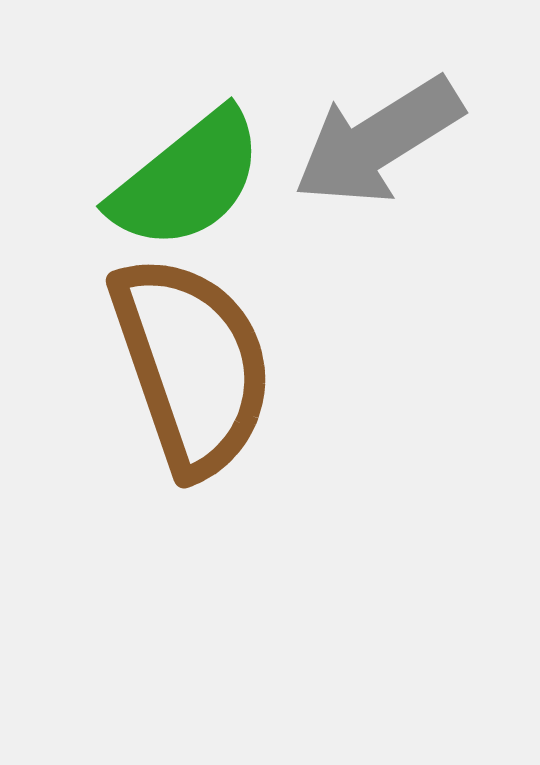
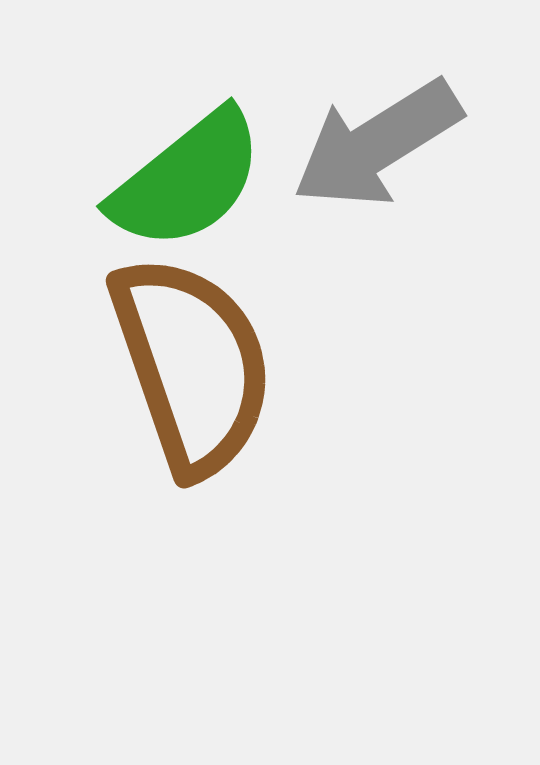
gray arrow: moved 1 px left, 3 px down
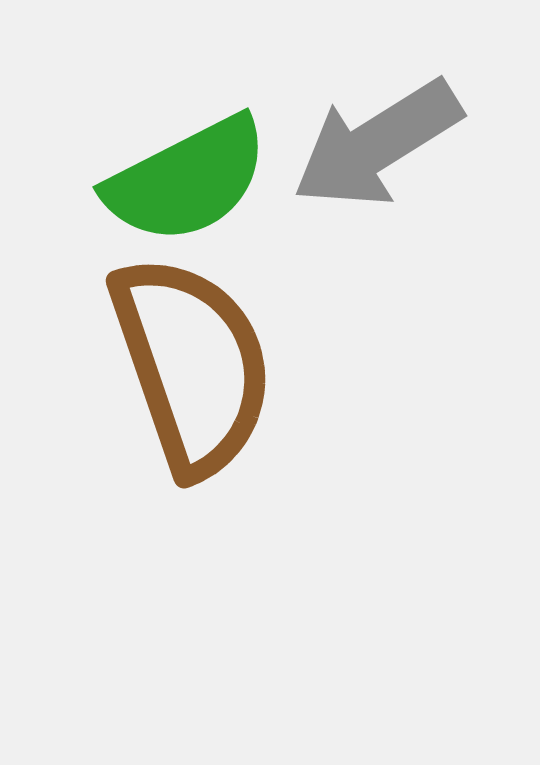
green semicircle: rotated 12 degrees clockwise
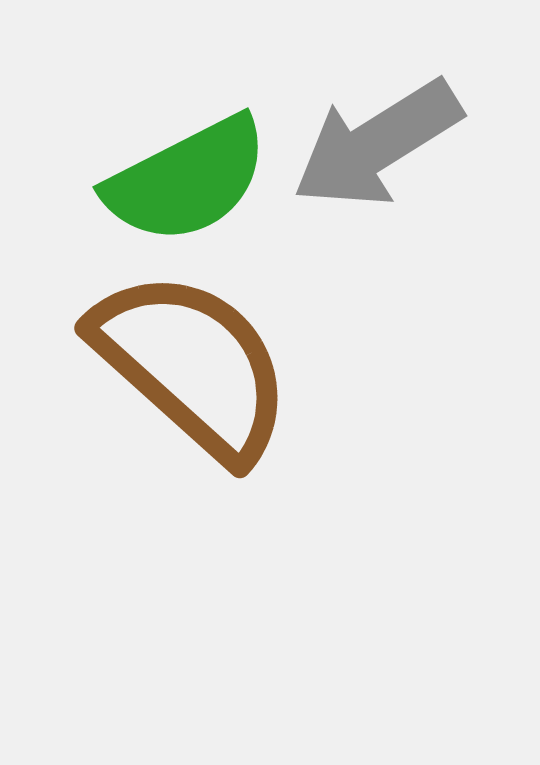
brown semicircle: rotated 29 degrees counterclockwise
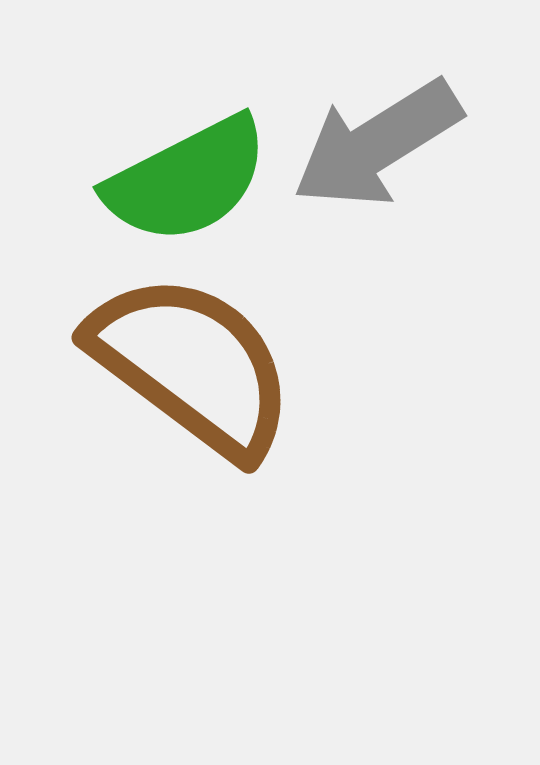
brown semicircle: rotated 5 degrees counterclockwise
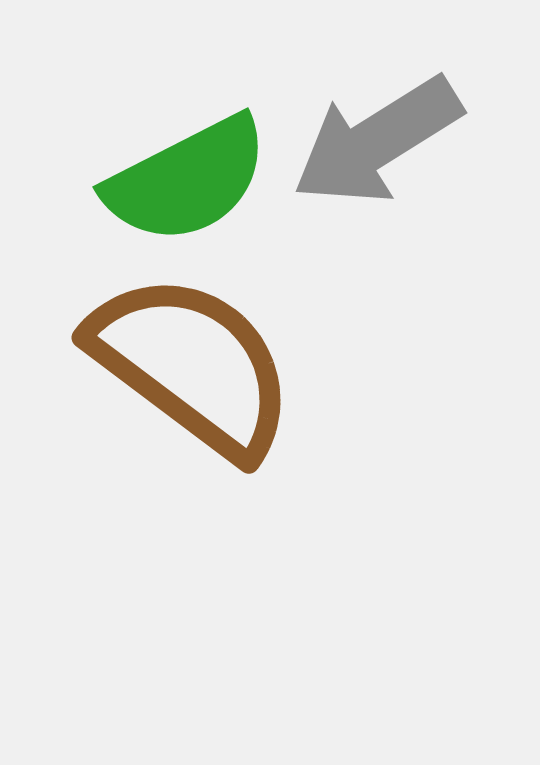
gray arrow: moved 3 px up
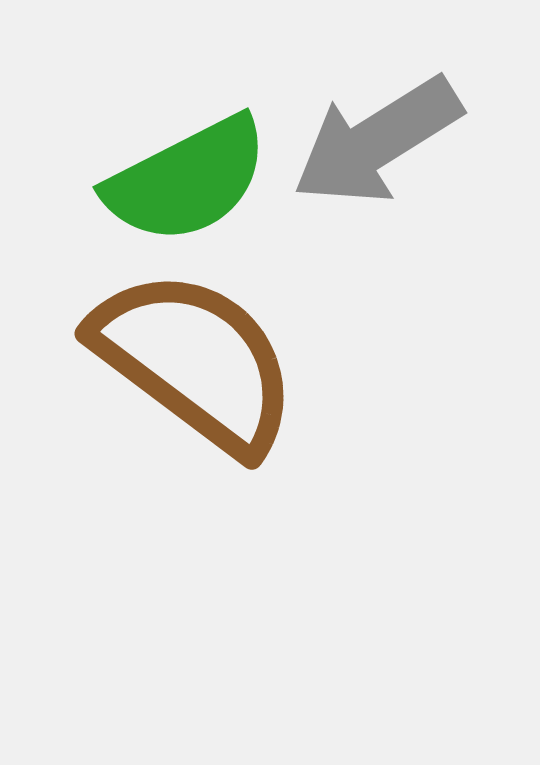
brown semicircle: moved 3 px right, 4 px up
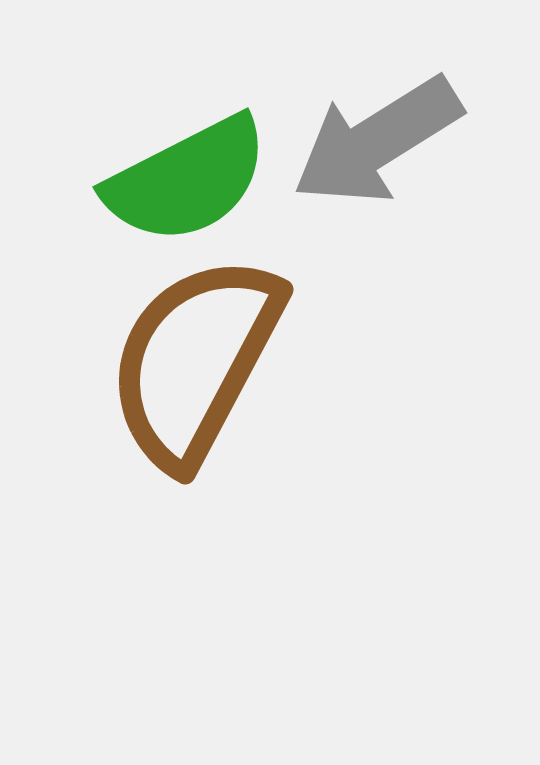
brown semicircle: rotated 99 degrees counterclockwise
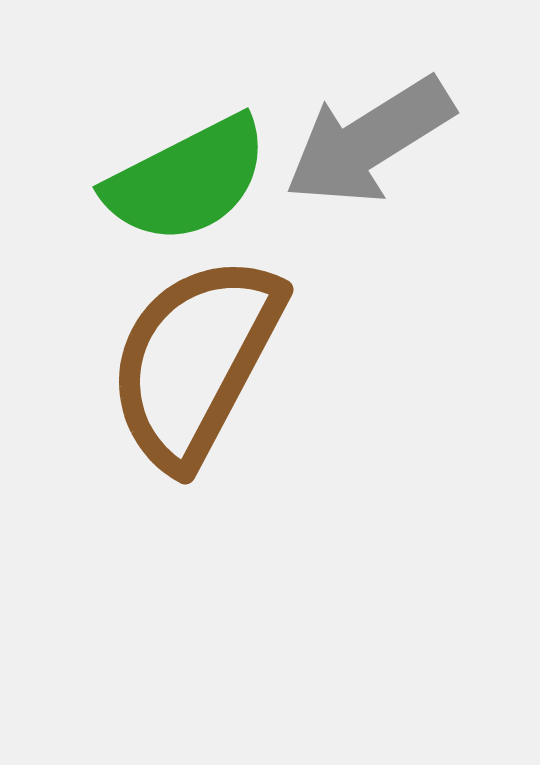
gray arrow: moved 8 px left
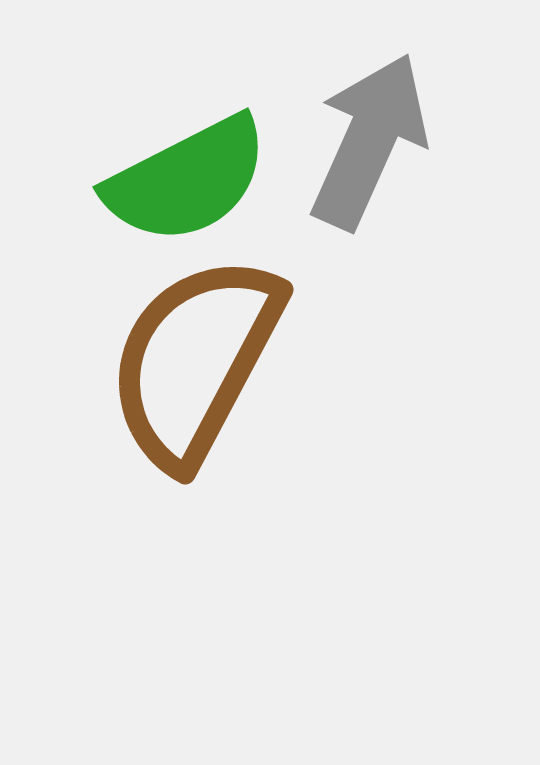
gray arrow: rotated 146 degrees clockwise
